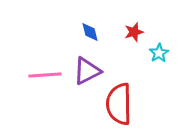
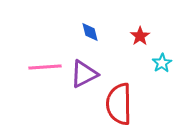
red star: moved 6 px right, 4 px down; rotated 18 degrees counterclockwise
cyan star: moved 3 px right, 10 px down
purple triangle: moved 3 px left, 3 px down
pink line: moved 8 px up
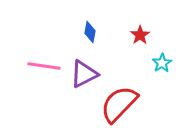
blue diamond: rotated 25 degrees clockwise
red star: moved 1 px up
pink line: moved 1 px left, 1 px up; rotated 12 degrees clockwise
red semicircle: rotated 45 degrees clockwise
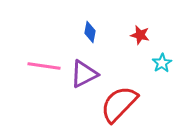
red star: rotated 24 degrees counterclockwise
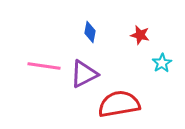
red semicircle: rotated 36 degrees clockwise
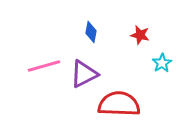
blue diamond: moved 1 px right
pink line: rotated 24 degrees counterclockwise
red semicircle: rotated 12 degrees clockwise
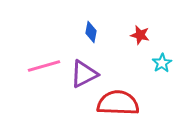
red semicircle: moved 1 px left, 1 px up
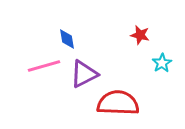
blue diamond: moved 24 px left, 7 px down; rotated 20 degrees counterclockwise
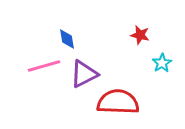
red semicircle: moved 1 px up
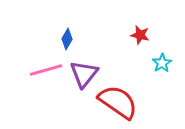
blue diamond: rotated 40 degrees clockwise
pink line: moved 2 px right, 4 px down
purple triangle: rotated 24 degrees counterclockwise
red semicircle: rotated 33 degrees clockwise
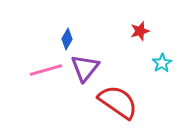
red star: moved 4 px up; rotated 30 degrees counterclockwise
purple triangle: moved 1 px right, 6 px up
